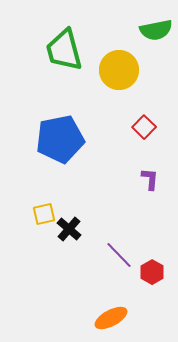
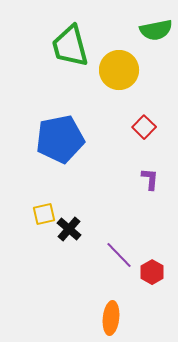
green trapezoid: moved 6 px right, 4 px up
orange ellipse: rotated 56 degrees counterclockwise
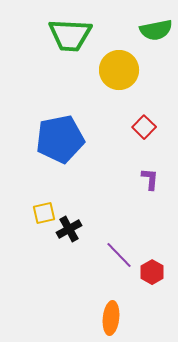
green trapezoid: moved 11 px up; rotated 72 degrees counterclockwise
yellow square: moved 1 px up
black cross: rotated 20 degrees clockwise
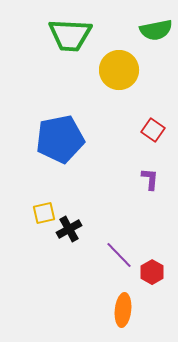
red square: moved 9 px right, 3 px down; rotated 10 degrees counterclockwise
orange ellipse: moved 12 px right, 8 px up
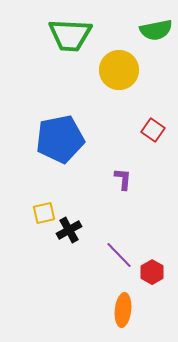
purple L-shape: moved 27 px left
black cross: moved 1 px down
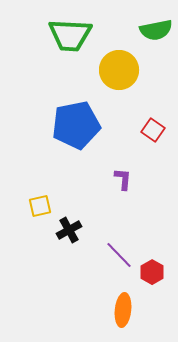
blue pentagon: moved 16 px right, 14 px up
yellow square: moved 4 px left, 7 px up
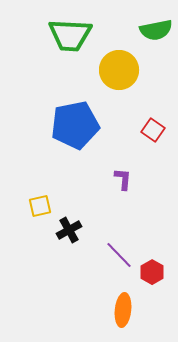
blue pentagon: moved 1 px left
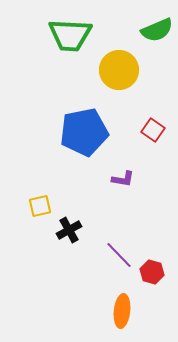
green semicircle: moved 1 px right; rotated 12 degrees counterclockwise
blue pentagon: moved 9 px right, 7 px down
purple L-shape: rotated 95 degrees clockwise
red hexagon: rotated 15 degrees counterclockwise
orange ellipse: moved 1 px left, 1 px down
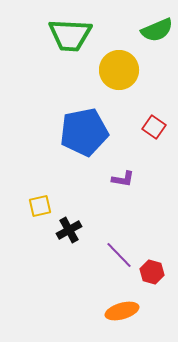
red square: moved 1 px right, 3 px up
orange ellipse: rotated 68 degrees clockwise
